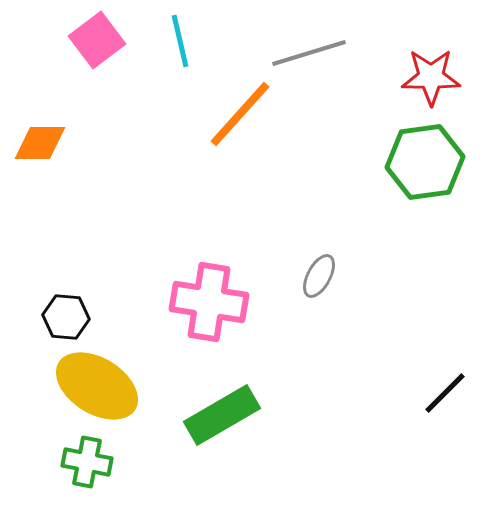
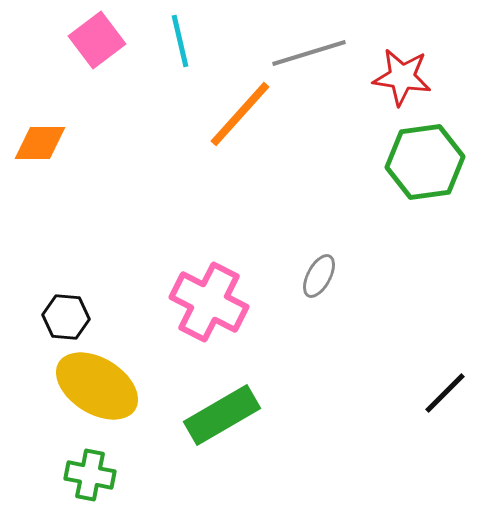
red star: moved 29 px left; rotated 8 degrees clockwise
pink cross: rotated 18 degrees clockwise
green cross: moved 3 px right, 13 px down
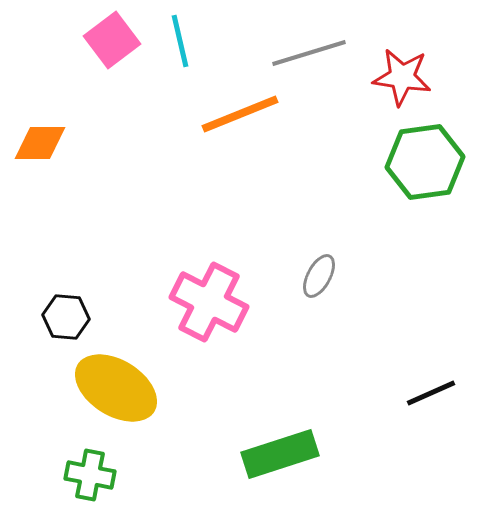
pink square: moved 15 px right
orange line: rotated 26 degrees clockwise
yellow ellipse: moved 19 px right, 2 px down
black line: moved 14 px left; rotated 21 degrees clockwise
green rectangle: moved 58 px right, 39 px down; rotated 12 degrees clockwise
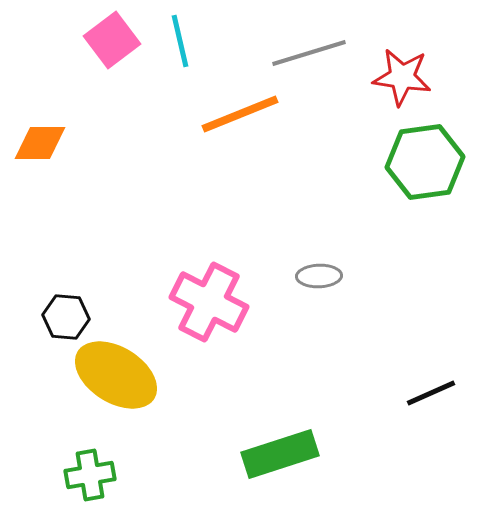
gray ellipse: rotated 60 degrees clockwise
yellow ellipse: moved 13 px up
green cross: rotated 21 degrees counterclockwise
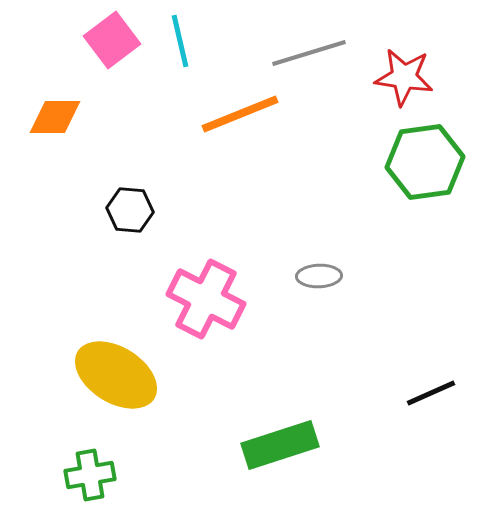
red star: moved 2 px right
orange diamond: moved 15 px right, 26 px up
pink cross: moved 3 px left, 3 px up
black hexagon: moved 64 px right, 107 px up
green rectangle: moved 9 px up
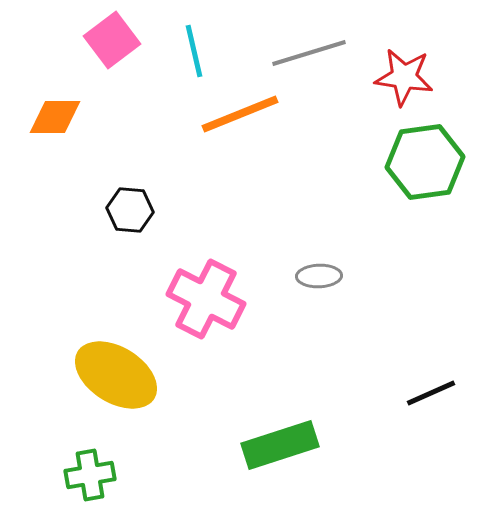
cyan line: moved 14 px right, 10 px down
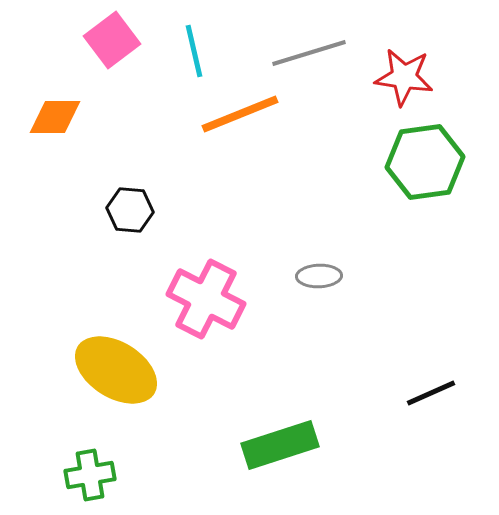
yellow ellipse: moved 5 px up
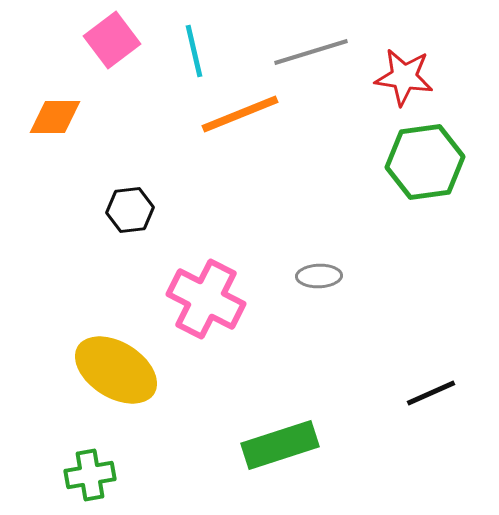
gray line: moved 2 px right, 1 px up
black hexagon: rotated 12 degrees counterclockwise
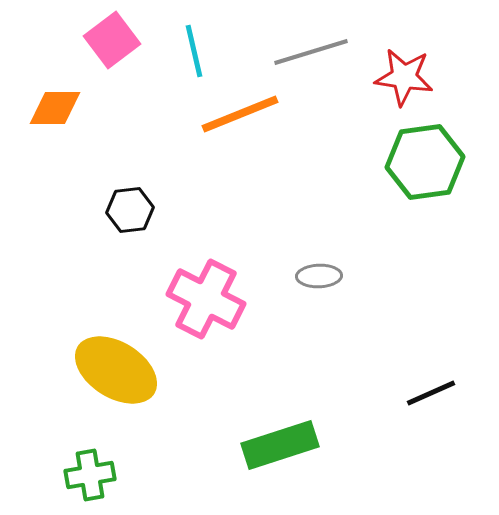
orange diamond: moved 9 px up
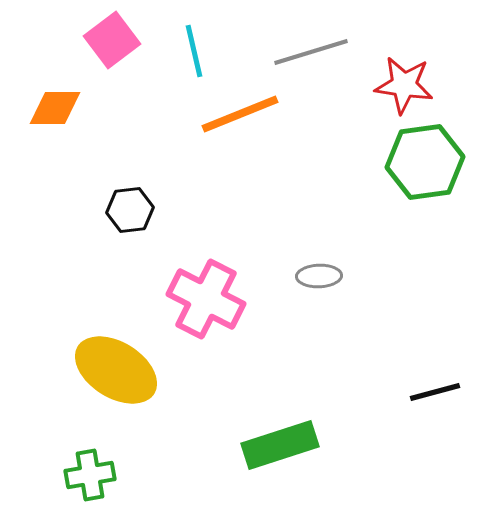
red star: moved 8 px down
black line: moved 4 px right, 1 px up; rotated 9 degrees clockwise
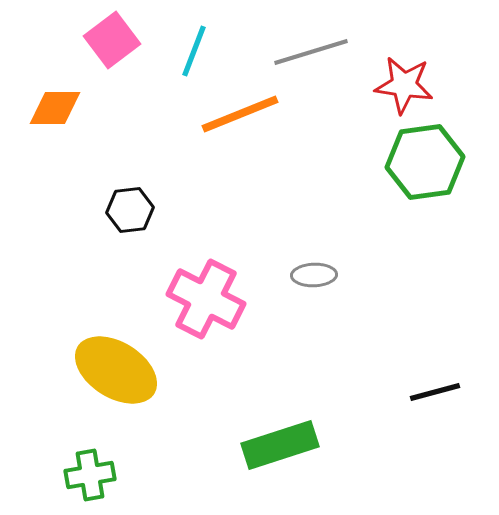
cyan line: rotated 34 degrees clockwise
gray ellipse: moved 5 px left, 1 px up
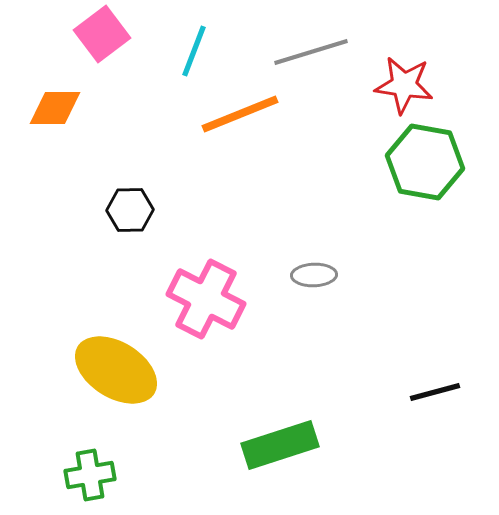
pink square: moved 10 px left, 6 px up
green hexagon: rotated 18 degrees clockwise
black hexagon: rotated 6 degrees clockwise
